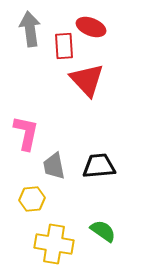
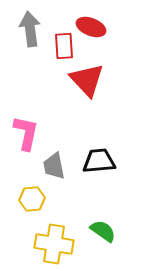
black trapezoid: moved 5 px up
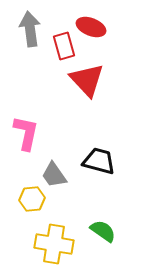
red rectangle: rotated 12 degrees counterclockwise
black trapezoid: rotated 20 degrees clockwise
gray trapezoid: moved 9 px down; rotated 24 degrees counterclockwise
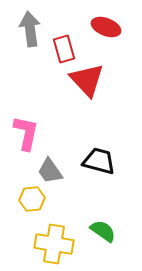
red ellipse: moved 15 px right
red rectangle: moved 3 px down
gray trapezoid: moved 4 px left, 4 px up
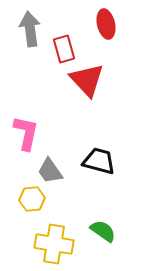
red ellipse: moved 3 px up; rotated 56 degrees clockwise
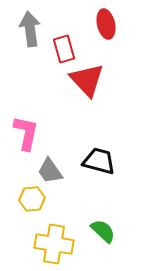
green semicircle: rotated 8 degrees clockwise
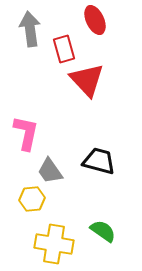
red ellipse: moved 11 px left, 4 px up; rotated 12 degrees counterclockwise
green semicircle: rotated 8 degrees counterclockwise
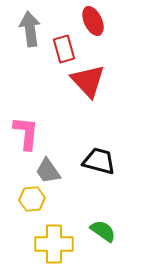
red ellipse: moved 2 px left, 1 px down
red triangle: moved 1 px right, 1 px down
pink L-shape: rotated 6 degrees counterclockwise
gray trapezoid: moved 2 px left
yellow cross: rotated 9 degrees counterclockwise
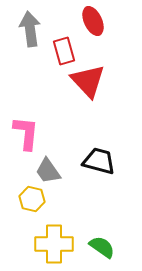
red rectangle: moved 2 px down
yellow hexagon: rotated 20 degrees clockwise
green semicircle: moved 1 px left, 16 px down
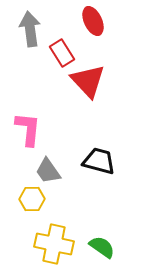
red rectangle: moved 2 px left, 2 px down; rotated 16 degrees counterclockwise
pink L-shape: moved 2 px right, 4 px up
yellow hexagon: rotated 15 degrees counterclockwise
yellow cross: rotated 12 degrees clockwise
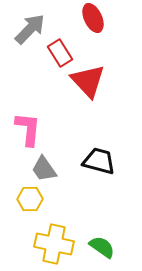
red ellipse: moved 3 px up
gray arrow: rotated 52 degrees clockwise
red rectangle: moved 2 px left
gray trapezoid: moved 4 px left, 2 px up
yellow hexagon: moved 2 px left
